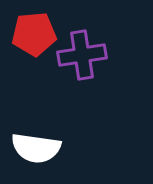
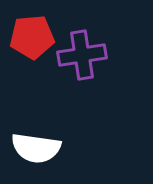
red pentagon: moved 2 px left, 3 px down
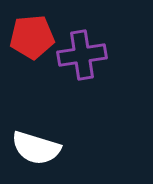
white semicircle: rotated 9 degrees clockwise
